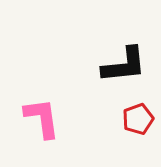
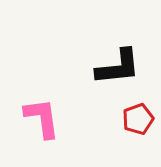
black L-shape: moved 6 px left, 2 px down
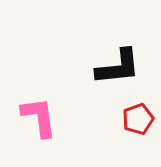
pink L-shape: moved 3 px left, 1 px up
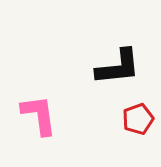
pink L-shape: moved 2 px up
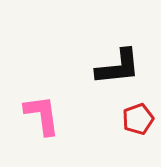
pink L-shape: moved 3 px right
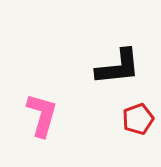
pink L-shape: rotated 24 degrees clockwise
